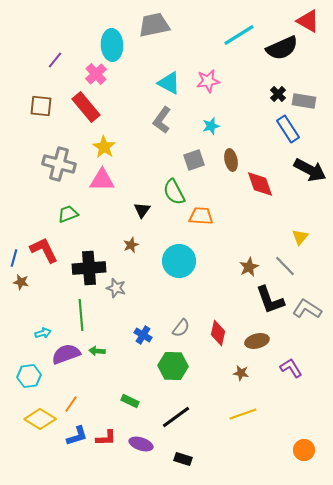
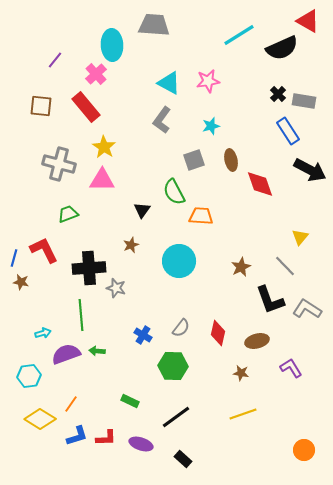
gray trapezoid at (154, 25): rotated 16 degrees clockwise
blue rectangle at (288, 129): moved 2 px down
brown star at (249, 267): moved 8 px left
black rectangle at (183, 459): rotated 24 degrees clockwise
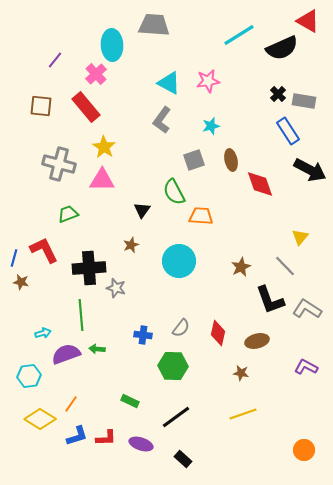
blue cross at (143, 335): rotated 24 degrees counterclockwise
green arrow at (97, 351): moved 2 px up
purple L-shape at (291, 368): moved 15 px right, 1 px up; rotated 30 degrees counterclockwise
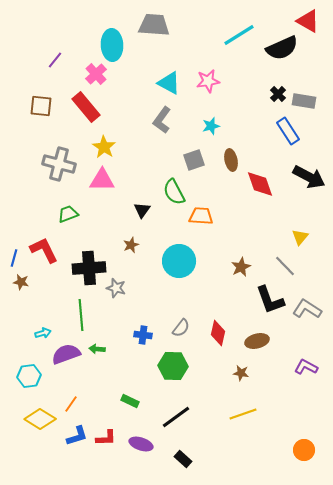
black arrow at (310, 170): moved 1 px left, 7 px down
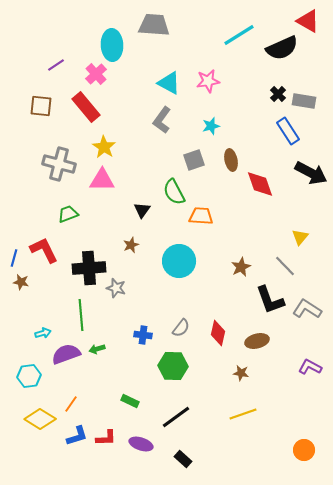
purple line at (55, 60): moved 1 px right, 5 px down; rotated 18 degrees clockwise
black arrow at (309, 177): moved 2 px right, 4 px up
green arrow at (97, 349): rotated 21 degrees counterclockwise
purple L-shape at (306, 367): moved 4 px right
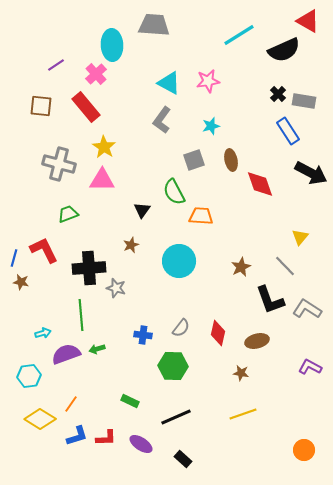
black semicircle at (282, 48): moved 2 px right, 2 px down
black line at (176, 417): rotated 12 degrees clockwise
purple ellipse at (141, 444): rotated 15 degrees clockwise
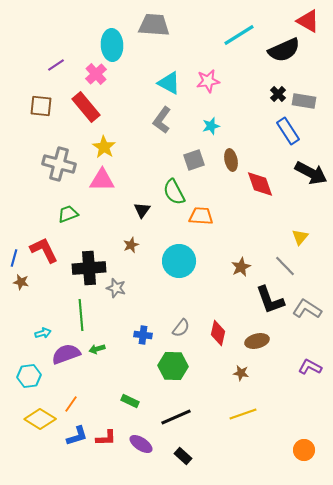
black rectangle at (183, 459): moved 3 px up
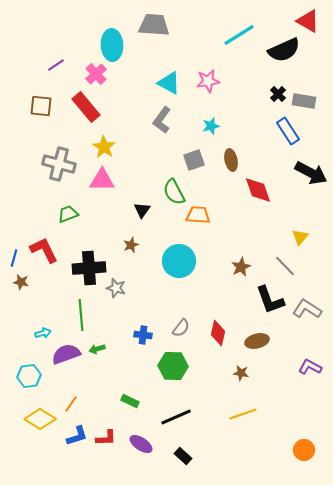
red diamond at (260, 184): moved 2 px left, 6 px down
orange trapezoid at (201, 216): moved 3 px left, 1 px up
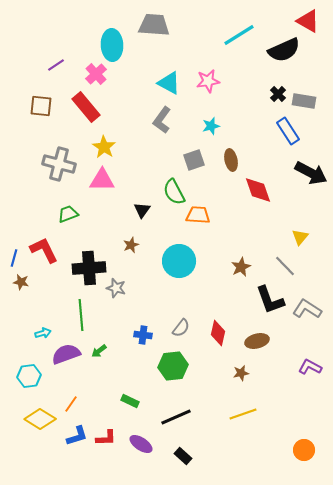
green arrow at (97, 349): moved 2 px right, 2 px down; rotated 21 degrees counterclockwise
green hexagon at (173, 366): rotated 8 degrees counterclockwise
brown star at (241, 373): rotated 21 degrees counterclockwise
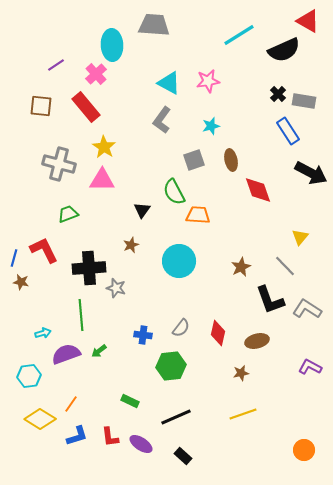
green hexagon at (173, 366): moved 2 px left
red L-shape at (106, 438): moved 4 px right, 1 px up; rotated 85 degrees clockwise
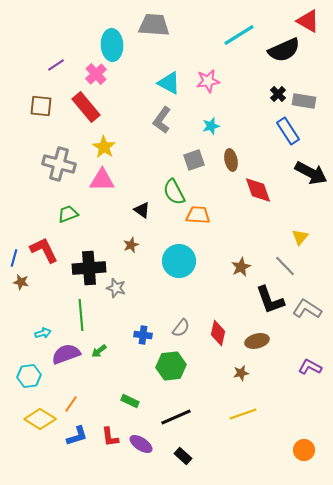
black triangle at (142, 210): rotated 30 degrees counterclockwise
